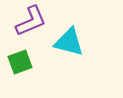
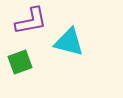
purple L-shape: rotated 12 degrees clockwise
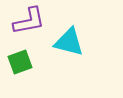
purple L-shape: moved 2 px left
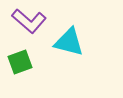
purple L-shape: rotated 52 degrees clockwise
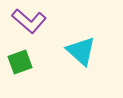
cyan triangle: moved 12 px right, 9 px down; rotated 28 degrees clockwise
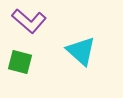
green square: rotated 35 degrees clockwise
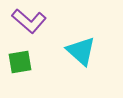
green square: rotated 25 degrees counterclockwise
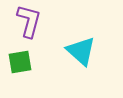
purple L-shape: rotated 116 degrees counterclockwise
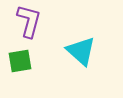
green square: moved 1 px up
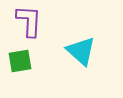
purple L-shape: rotated 12 degrees counterclockwise
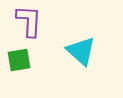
green square: moved 1 px left, 1 px up
